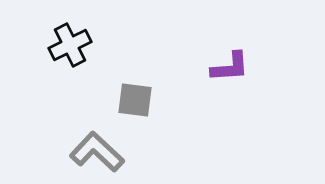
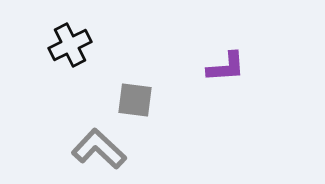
purple L-shape: moved 4 px left
gray L-shape: moved 2 px right, 3 px up
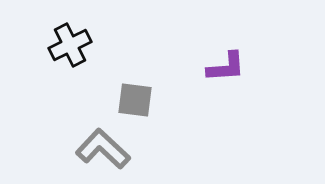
gray L-shape: moved 4 px right
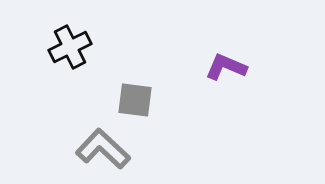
black cross: moved 2 px down
purple L-shape: rotated 153 degrees counterclockwise
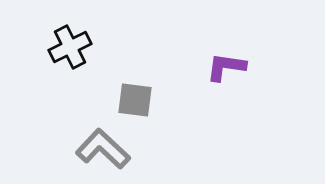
purple L-shape: rotated 15 degrees counterclockwise
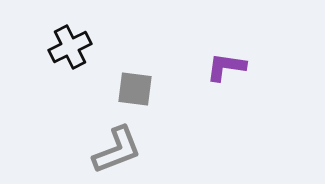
gray square: moved 11 px up
gray L-shape: moved 14 px right, 1 px down; rotated 116 degrees clockwise
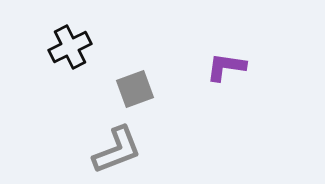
gray square: rotated 27 degrees counterclockwise
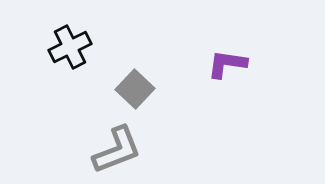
purple L-shape: moved 1 px right, 3 px up
gray square: rotated 27 degrees counterclockwise
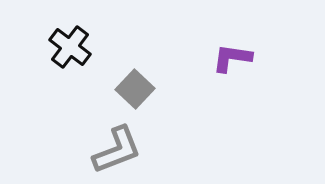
black cross: rotated 27 degrees counterclockwise
purple L-shape: moved 5 px right, 6 px up
